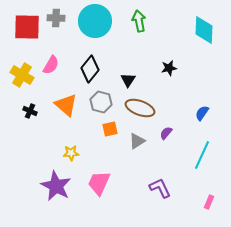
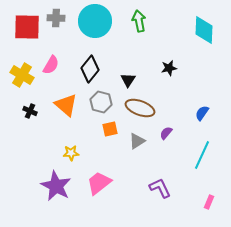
pink trapezoid: rotated 28 degrees clockwise
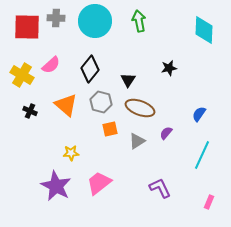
pink semicircle: rotated 18 degrees clockwise
blue semicircle: moved 3 px left, 1 px down
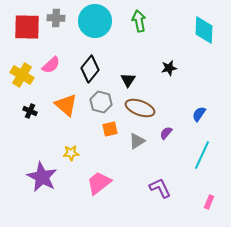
purple star: moved 14 px left, 9 px up
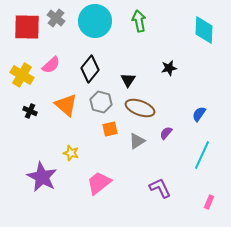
gray cross: rotated 36 degrees clockwise
yellow star: rotated 21 degrees clockwise
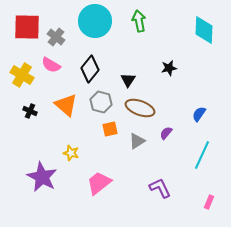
gray cross: moved 19 px down
pink semicircle: rotated 72 degrees clockwise
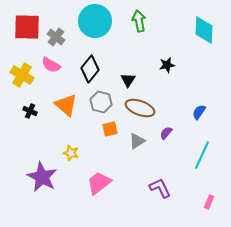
black star: moved 2 px left, 3 px up
blue semicircle: moved 2 px up
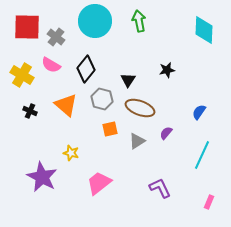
black star: moved 5 px down
black diamond: moved 4 px left
gray hexagon: moved 1 px right, 3 px up
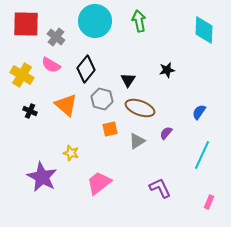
red square: moved 1 px left, 3 px up
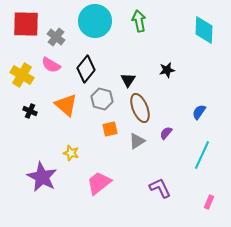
brown ellipse: rotated 48 degrees clockwise
